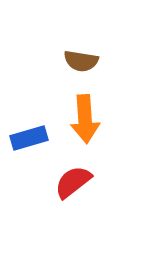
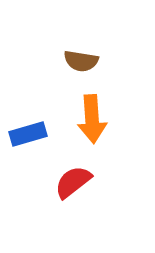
orange arrow: moved 7 px right
blue rectangle: moved 1 px left, 4 px up
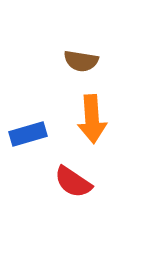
red semicircle: rotated 108 degrees counterclockwise
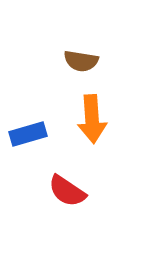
red semicircle: moved 6 px left, 9 px down
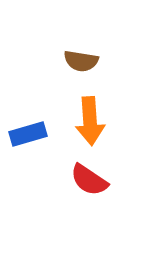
orange arrow: moved 2 px left, 2 px down
red semicircle: moved 22 px right, 11 px up
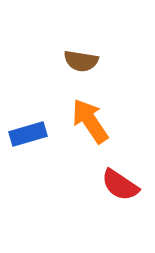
orange arrow: rotated 150 degrees clockwise
red semicircle: moved 31 px right, 5 px down
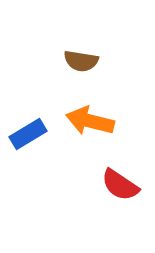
orange arrow: rotated 42 degrees counterclockwise
blue rectangle: rotated 15 degrees counterclockwise
